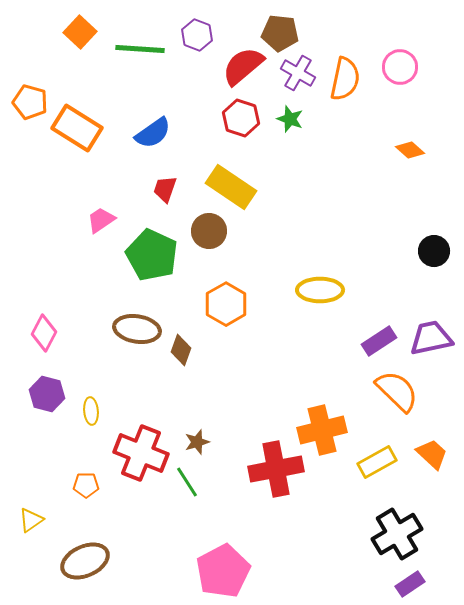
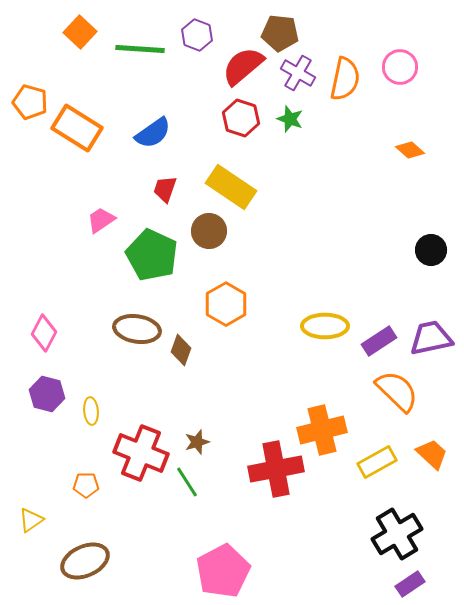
black circle at (434, 251): moved 3 px left, 1 px up
yellow ellipse at (320, 290): moved 5 px right, 36 px down
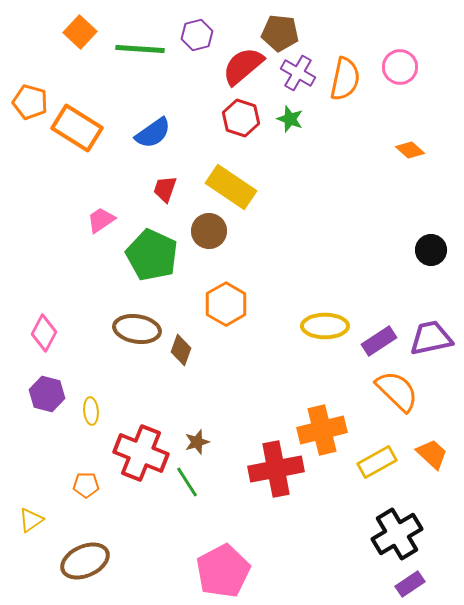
purple hexagon at (197, 35): rotated 24 degrees clockwise
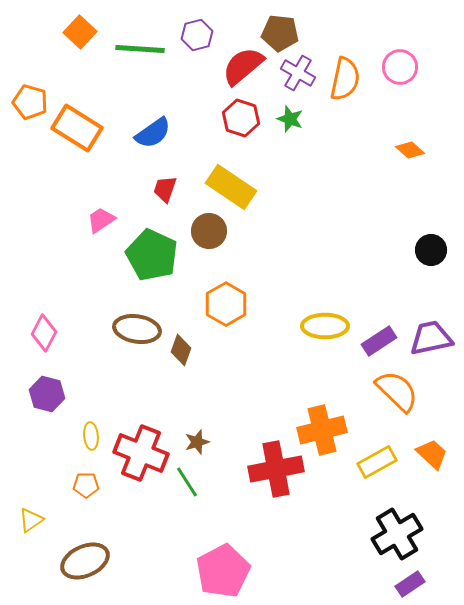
yellow ellipse at (91, 411): moved 25 px down
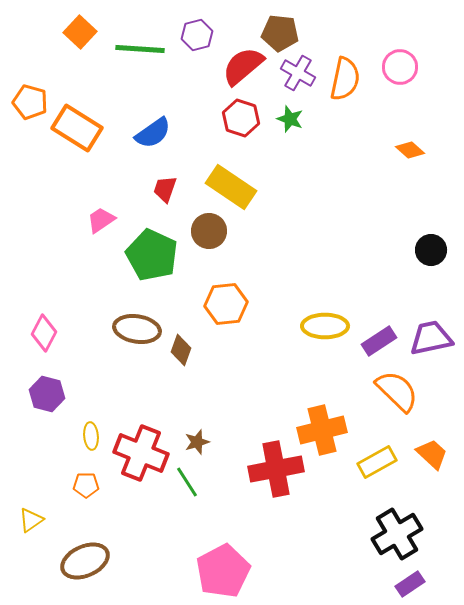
orange hexagon at (226, 304): rotated 24 degrees clockwise
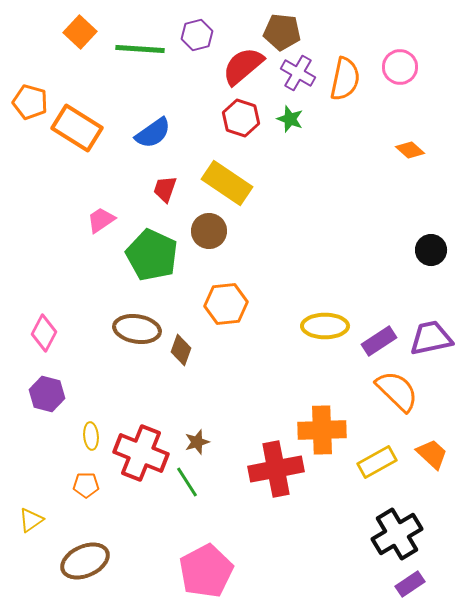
brown pentagon at (280, 33): moved 2 px right, 1 px up
yellow rectangle at (231, 187): moved 4 px left, 4 px up
orange cross at (322, 430): rotated 12 degrees clockwise
pink pentagon at (223, 571): moved 17 px left
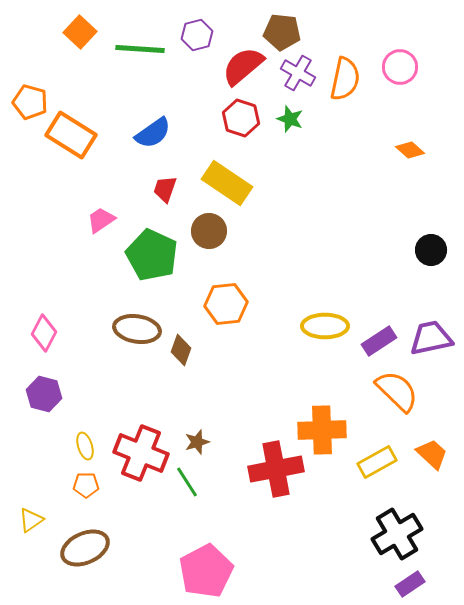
orange rectangle at (77, 128): moved 6 px left, 7 px down
purple hexagon at (47, 394): moved 3 px left
yellow ellipse at (91, 436): moved 6 px left, 10 px down; rotated 12 degrees counterclockwise
brown ellipse at (85, 561): moved 13 px up
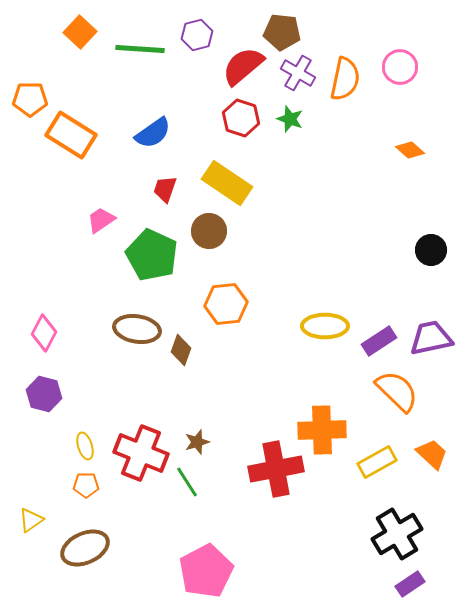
orange pentagon at (30, 102): moved 3 px up; rotated 16 degrees counterclockwise
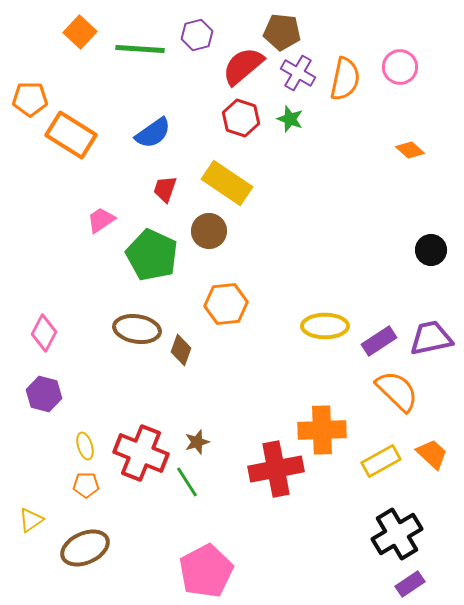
yellow rectangle at (377, 462): moved 4 px right, 1 px up
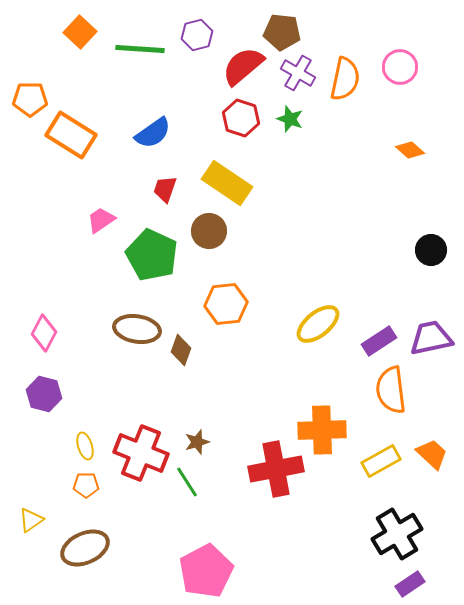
yellow ellipse at (325, 326): moved 7 px left, 2 px up; rotated 39 degrees counterclockwise
orange semicircle at (397, 391): moved 6 px left, 1 px up; rotated 141 degrees counterclockwise
